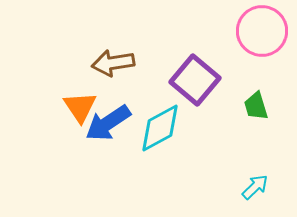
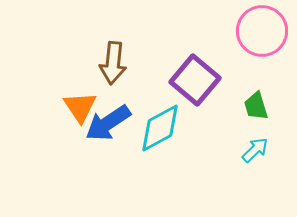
brown arrow: rotated 75 degrees counterclockwise
cyan arrow: moved 37 px up
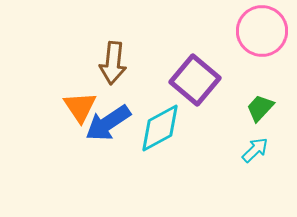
green trapezoid: moved 4 px right, 2 px down; rotated 60 degrees clockwise
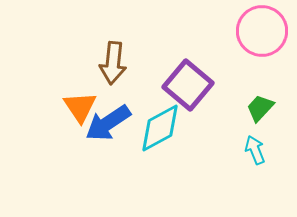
purple square: moved 7 px left, 5 px down
cyan arrow: rotated 68 degrees counterclockwise
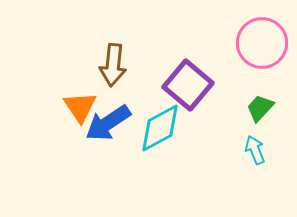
pink circle: moved 12 px down
brown arrow: moved 2 px down
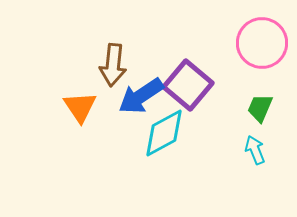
green trapezoid: rotated 20 degrees counterclockwise
blue arrow: moved 33 px right, 27 px up
cyan diamond: moved 4 px right, 5 px down
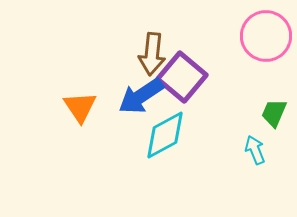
pink circle: moved 4 px right, 7 px up
brown arrow: moved 39 px right, 11 px up
purple square: moved 6 px left, 8 px up
green trapezoid: moved 14 px right, 5 px down
cyan diamond: moved 1 px right, 2 px down
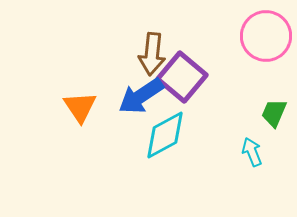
cyan arrow: moved 3 px left, 2 px down
